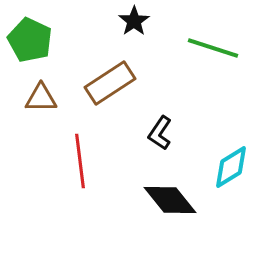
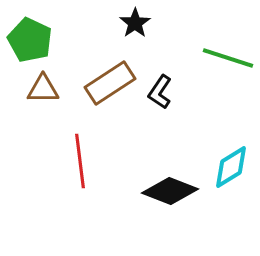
black star: moved 1 px right, 2 px down
green line: moved 15 px right, 10 px down
brown triangle: moved 2 px right, 9 px up
black L-shape: moved 41 px up
black diamond: moved 9 px up; rotated 30 degrees counterclockwise
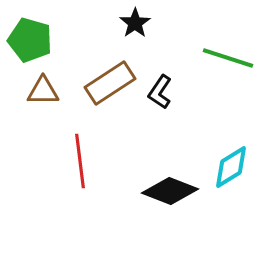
green pentagon: rotated 9 degrees counterclockwise
brown triangle: moved 2 px down
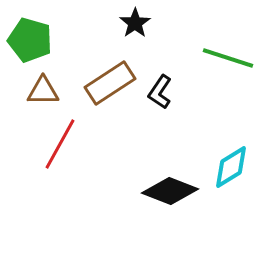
red line: moved 20 px left, 17 px up; rotated 36 degrees clockwise
